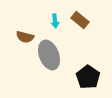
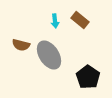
brown semicircle: moved 4 px left, 8 px down
gray ellipse: rotated 12 degrees counterclockwise
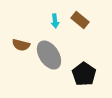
black pentagon: moved 4 px left, 3 px up
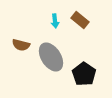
gray ellipse: moved 2 px right, 2 px down
